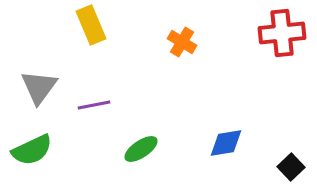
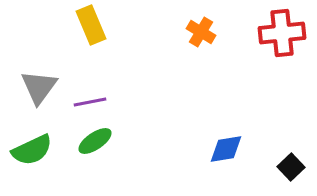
orange cross: moved 19 px right, 10 px up
purple line: moved 4 px left, 3 px up
blue diamond: moved 6 px down
green ellipse: moved 46 px left, 8 px up
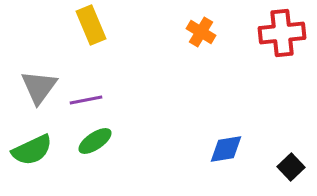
purple line: moved 4 px left, 2 px up
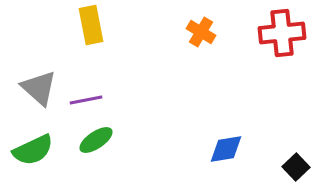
yellow rectangle: rotated 12 degrees clockwise
gray triangle: moved 1 px down; rotated 24 degrees counterclockwise
green ellipse: moved 1 px right, 1 px up
green semicircle: moved 1 px right
black square: moved 5 px right
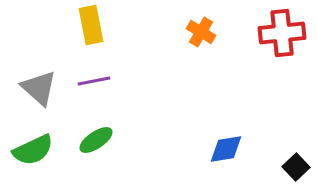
purple line: moved 8 px right, 19 px up
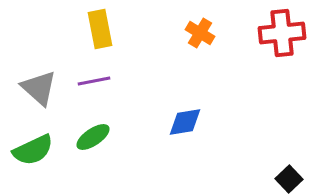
yellow rectangle: moved 9 px right, 4 px down
orange cross: moved 1 px left, 1 px down
green ellipse: moved 3 px left, 3 px up
blue diamond: moved 41 px left, 27 px up
black square: moved 7 px left, 12 px down
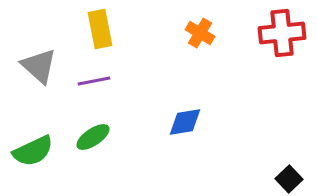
gray triangle: moved 22 px up
green semicircle: moved 1 px down
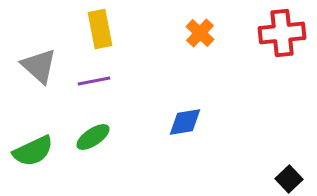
orange cross: rotated 12 degrees clockwise
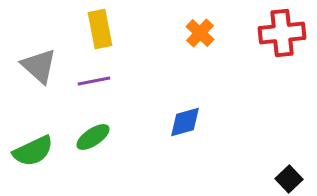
blue diamond: rotated 6 degrees counterclockwise
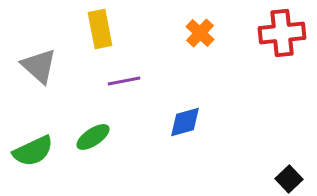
purple line: moved 30 px right
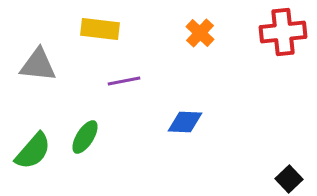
yellow rectangle: rotated 72 degrees counterclockwise
red cross: moved 1 px right, 1 px up
gray triangle: moved 1 px left, 1 px up; rotated 36 degrees counterclockwise
blue diamond: rotated 18 degrees clockwise
green ellipse: moved 8 px left; rotated 24 degrees counterclockwise
green semicircle: rotated 24 degrees counterclockwise
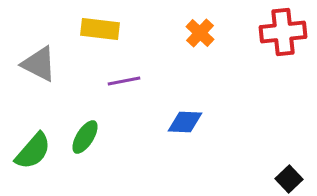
gray triangle: moved 1 px right, 1 px up; rotated 21 degrees clockwise
